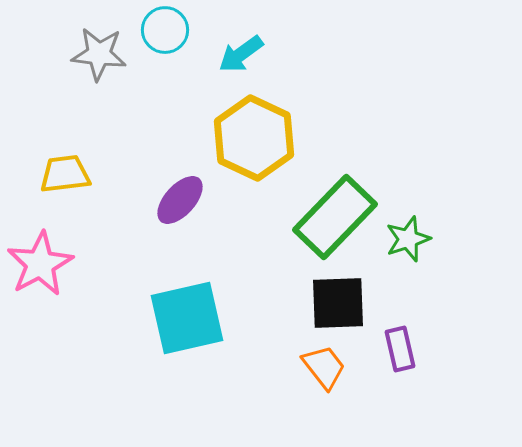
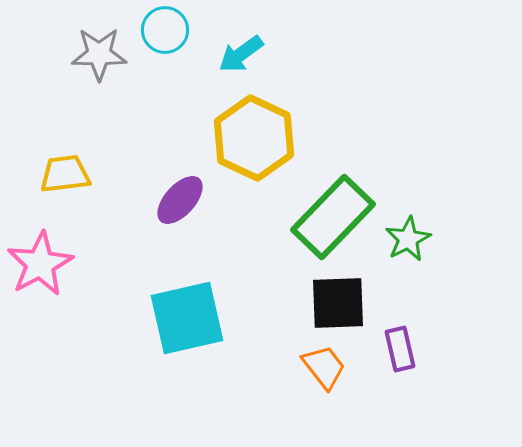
gray star: rotated 6 degrees counterclockwise
green rectangle: moved 2 px left
green star: rotated 9 degrees counterclockwise
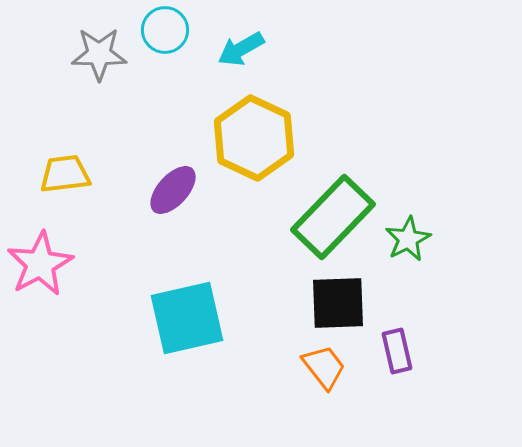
cyan arrow: moved 5 px up; rotated 6 degrees clockwise
purple ellipse: moved 7 px left, 10 px up
purple rectangle: moved 3 px left, 2 px down
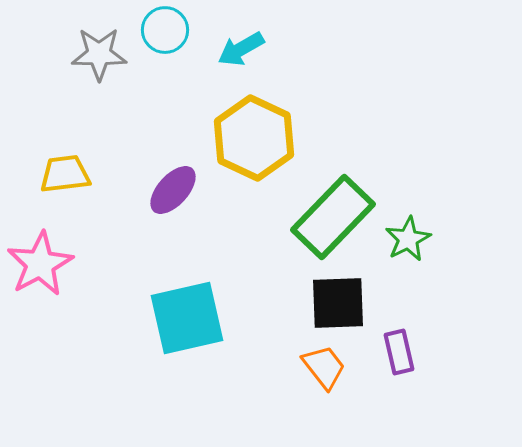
purple rectangle: moved 2 px right, 1 px down
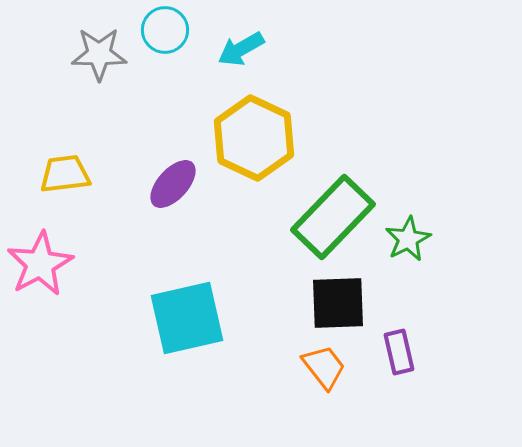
purple ellipse: moved 6 px up
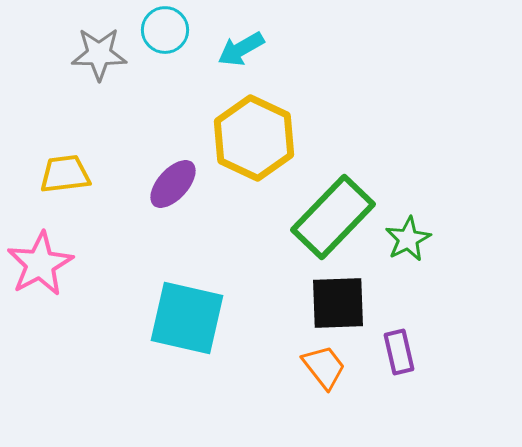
cyan square: rotated 26 degrees clockwise
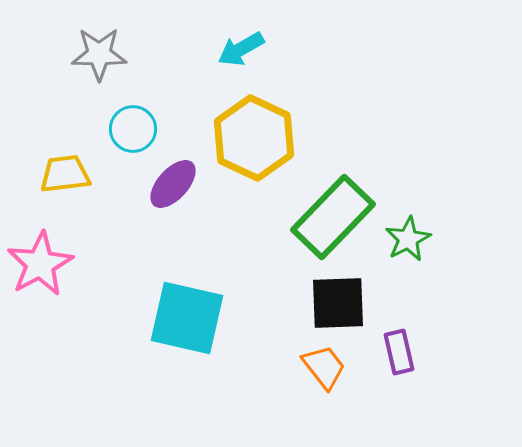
cyan circle: moved 32 px left, 99 px down
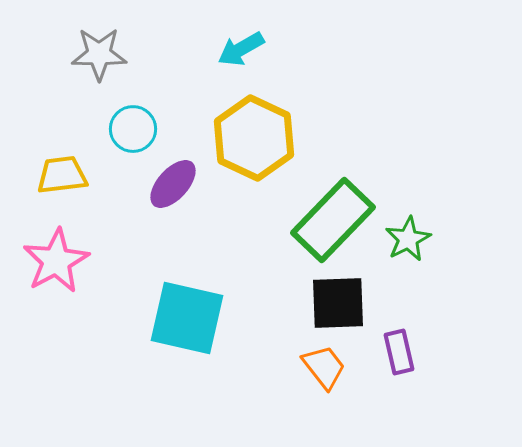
yellow trapezoid: moved 3 px left, 1 px down
green rectangle: moved 3 px down
pink star: moved 16 px right, 3 px up
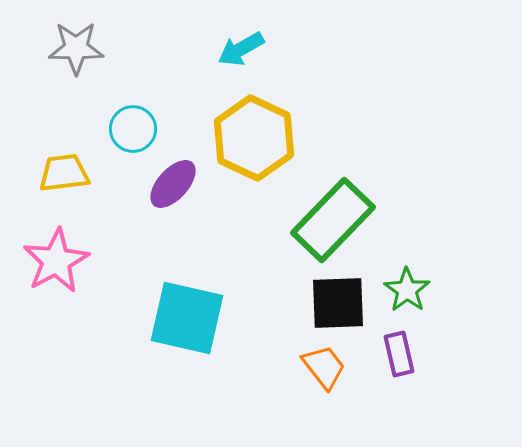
gray star: moved 23 px left, 6 px up
yellow trapezoid: moved 2 px right, 2 px up
green star: moved 1 px left, 51 px down; rotated 9 degrees counterclockwise
purple rectangle: moved 2 px down
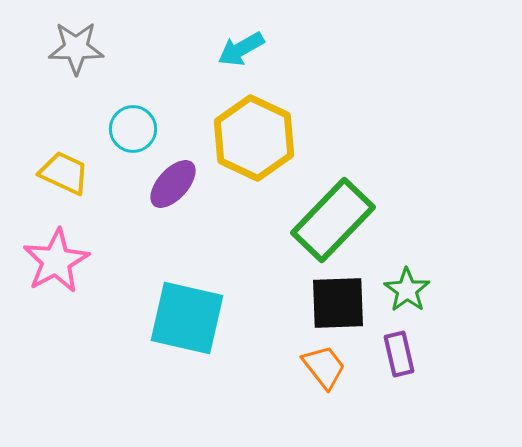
yellow trapezoid: rotated 32 degrees clockwise
